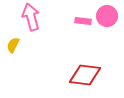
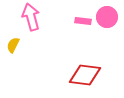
pink circle: moved 1 px down
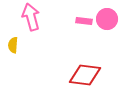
pink circle: moved 2 px down
pink rectangle: moved 1 px right
yellow semicircle: rotated 21 degrees counterclockwise
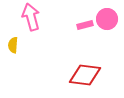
pink rectangle: moved 1 px right, 4 px down; rotated 21 degrees counterclockwise
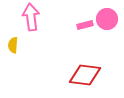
pink arrow: rotated 8 degrees clockwise
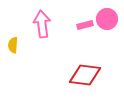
pink arrow: moved 11 px right, 7 px down
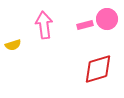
pink arrow: moved 2 px right, 1 px down
yellow semicircle: rotated 112 degrees counterclockwise
red diamond: moved 13 px right, 6 px up; rotated 24 degrees counterclockwise
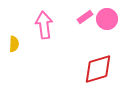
pink rectangle: moved 8 px up; rotated 21 degrees counterclockwise
yellow semicircle: moved 1 px right, 1 px up; rotated 70 degrees counterclockwise
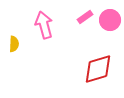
pink circle: moved 3 px right, 1 px down
pink arrow: rotated 8 degrees counterclockwise
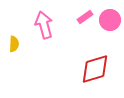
red diamond: moved 3 px left
